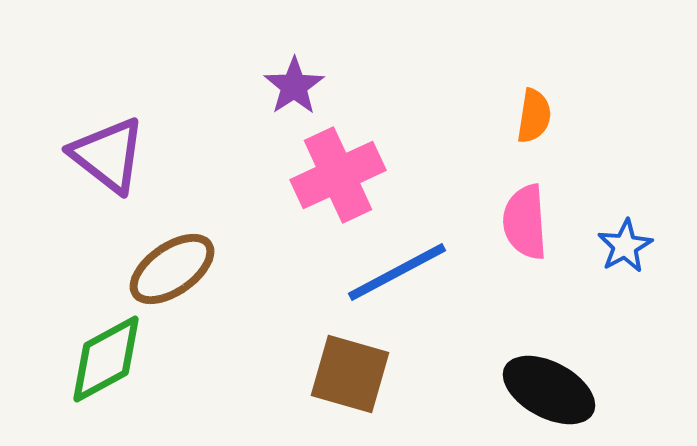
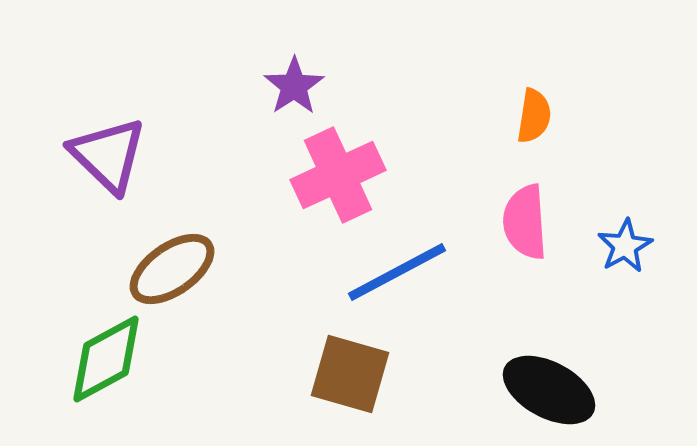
purple triangle: rotated 6 degrees clockwise
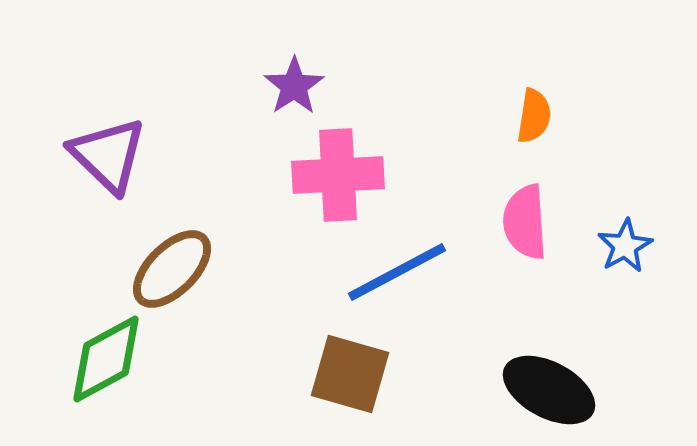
pink cross: rotated 22 degrees clockwise
brown ellipse: rotated 10 degrees counterclockwise
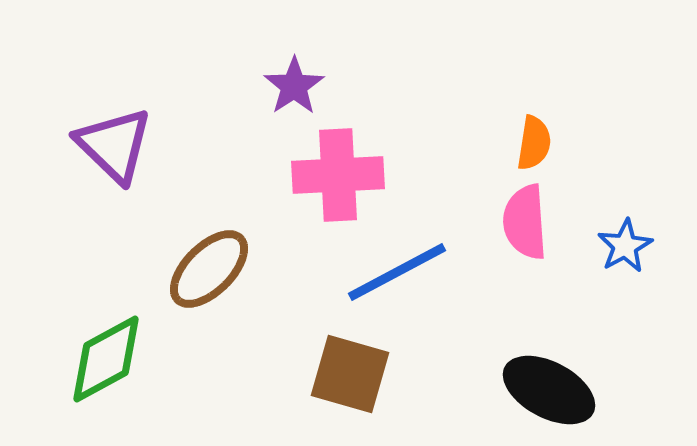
orange semicircle: moved 27 px down
purple triangle: moved 6 px right, 10 px up
brown ellipse: moved 37 px right
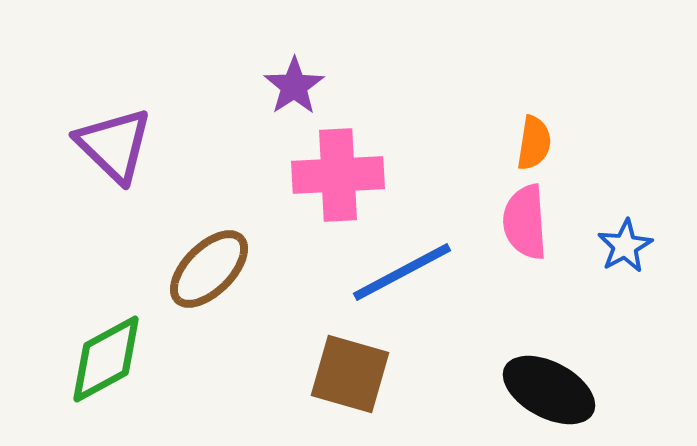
blue line: moved 5 px right
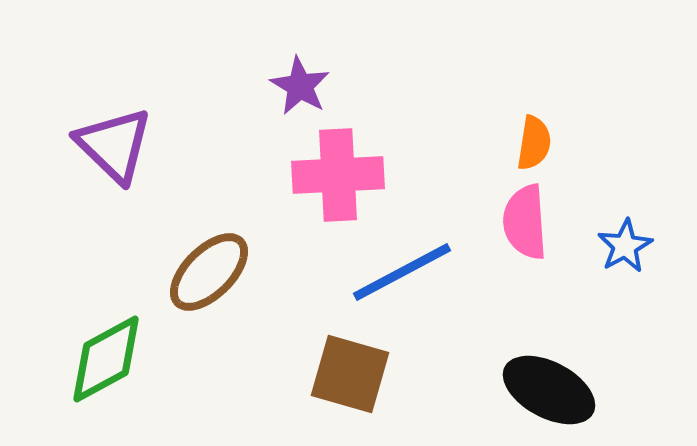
purple star: moved 6 px right; rotated 8 degrees counterclockwise
brown ellipse: moved 3 px down
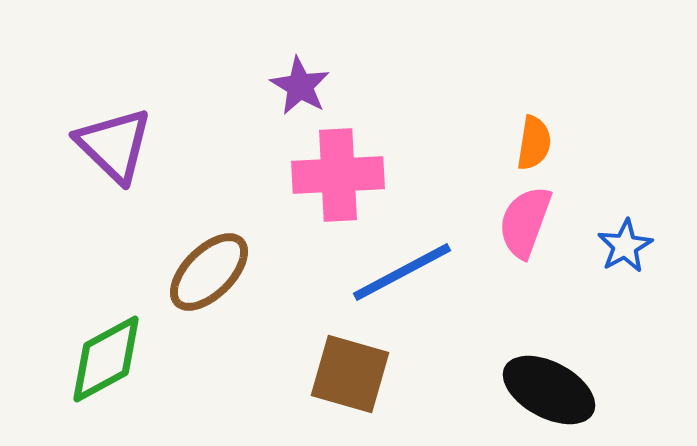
pink semicircle: rotated 24 degrees clockwise
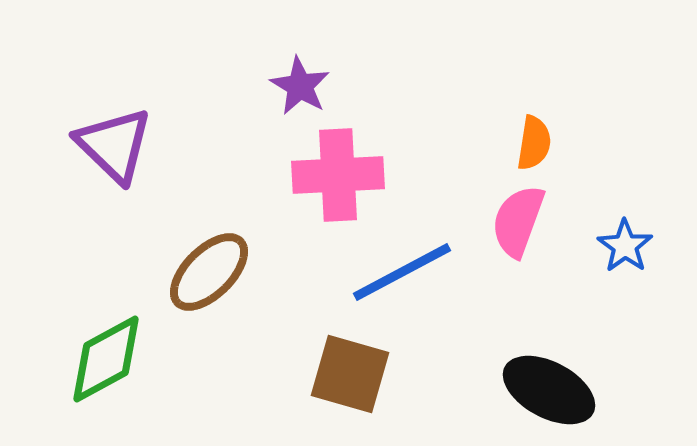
pink semicircle: moved 7 px left, 1 px up
blue star: rotated 8 degrees counterclockwise
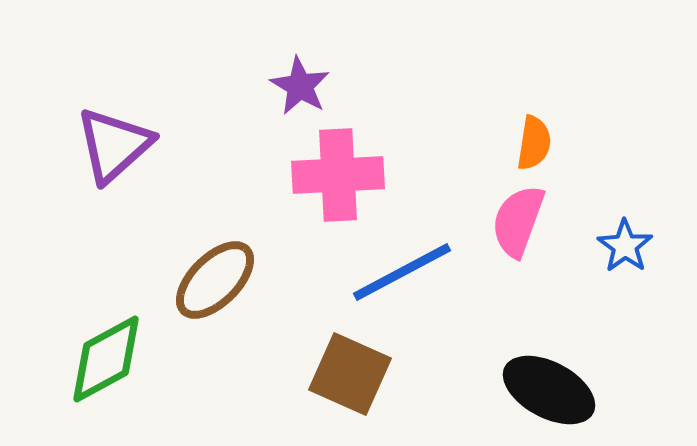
purple triangle: rotated 34 degrees clockwise
brown ellipse: moved 6 px right, 8 px down
brown square: rotated 8 degrees clockwise
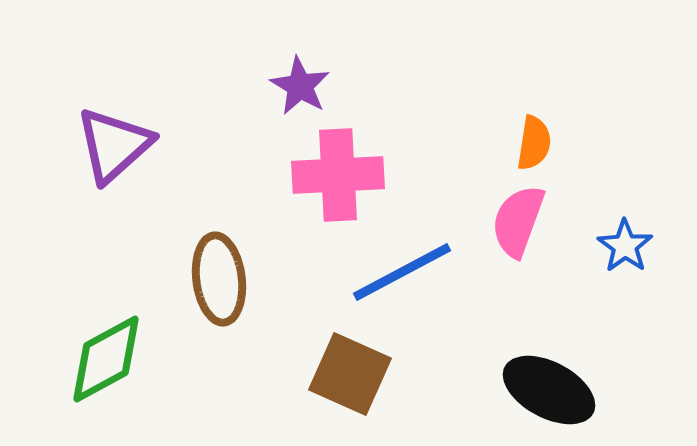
brown ellipse: moved 4 px right, 1 px up; rotated 52 degrees counterclockwise
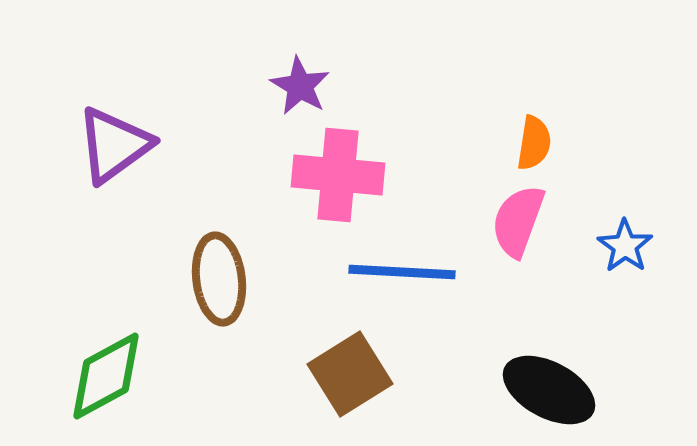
purple triangle: rotated 6 degrees clockwise
pink cross: rotated 8 degrees clockwise
blue line: rotated 31 degrees clockwise
green diamond: moved 17 px down
brown square: rotated 34 degrees clockwise
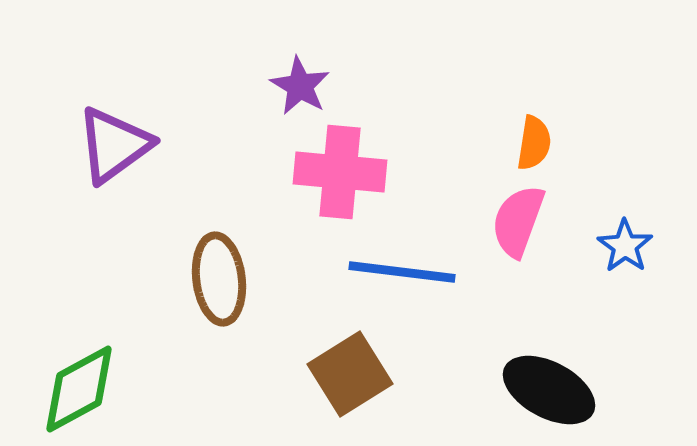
pink cross: moved 2 px right, 3 px up
blue line: rotated 4 degrees clockwise
green diamond: moved 27 px left, 13 px down
